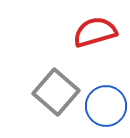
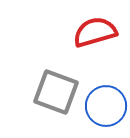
gray square: rotated 21 degrees counterclockwise
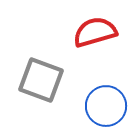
gray square: moved 15 px left, 12 px up
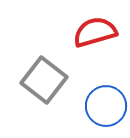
gray square: moved 3 px right; rotated 18 degrees clockwise
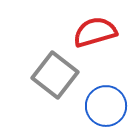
gray square: moved 11 px right, 5 px up
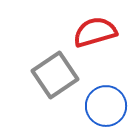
gray square: rotated 18 degrees clockwise
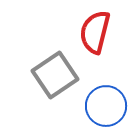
red semicircle: rotated 60 degrees counterclockwise
